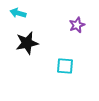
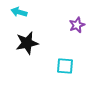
cyan arrow: moved 1 px right, 1 px up
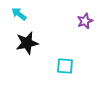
cyan arrow: moved 2 px down; rotated 21 degrees clockwise
purple star: moved 8 px right, 4 px up
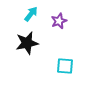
cyan arrow: moved 12 px right; rotated 91 degrees clockwise
purple star: moved 26 px left
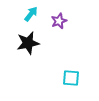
black star: moved 1 px right
cyan square: moved 6 px right, 12 px down
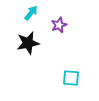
cyan arrow: moved 1 px up
purple star: moved 4 px down
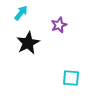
cyan arrow: moved 10 px left
black star: rotated 15 degrees counterclockwise
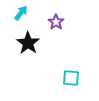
purple star: moved 3 px left, 3 px up; rotated 14 degrees counterclockwise
black star: rotated 10 degrees counterclockwise
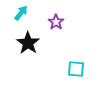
cyan square: moved 5 px right, 9 px up
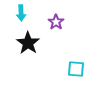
cyan arrow: rotated 140 degrees clockwise
